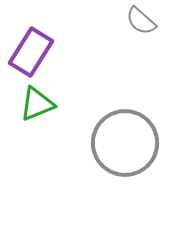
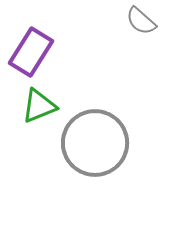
green triangle: moved 2 px right, 2 px down
gray circle: moved 30 px left
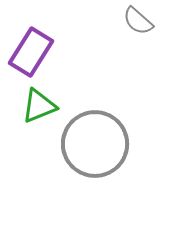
gray semicircle: moved 3 px left
gray circle: moved 1 px down
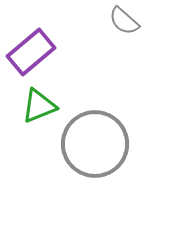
gray semicircle: moved 14 px left
purple rectangle: rotated 18 degrees clockwise
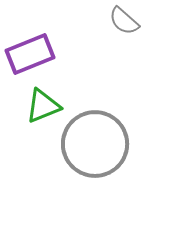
purple rectangle: moved 1 px left, 2 px down; rotated 18 degrees clockwise
green triangle: moved 4 px right
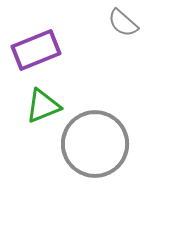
gray semicircle: moved 1 px left, 2 px down
purple rectangle: moved 6 px right, 4 px up
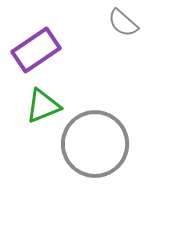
purple rectangle: rotated 12 degrees counterclockwise
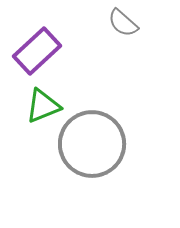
purple rectangle: moved 1 px right, 1 px down; rotated 9 degrees counterclockwise
gray circle: moved 3 px left
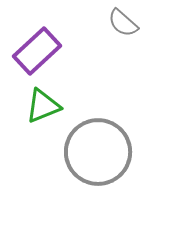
gray circle: moved 6 px right, 8 px down
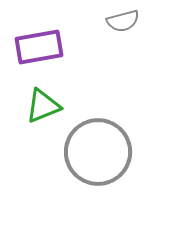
gray semicircle: moved 2 px up; rotated 56 degrees counterclockwise
purple rectangle: moved 2 px right, 4 px up; rotated 33 degrees clockwise
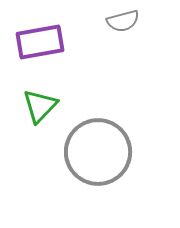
purple rectangle: moved 1 px right, 5 px up
green triangle: moved 3 px left; rotated 24 degrees counterclockwise
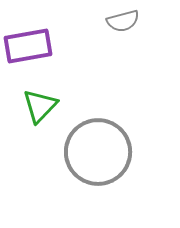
purple rectangle: moved 12 px left, 4 px down
